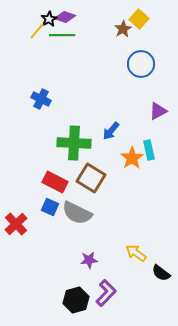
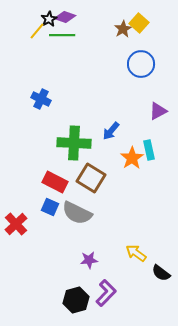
yellow square: moved 4 px down
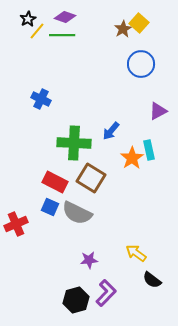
black star: moved 21 px left
red cross: rotated 20 degrees clockwise
black semicircle: moved 9 px left, 7 px down
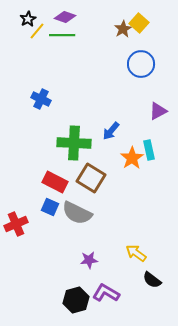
purple L-shape: rotated 104 degrees counterclockwise
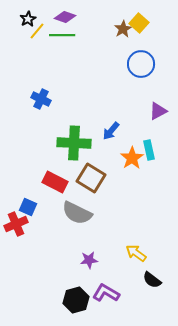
blue square: moved 22 px left
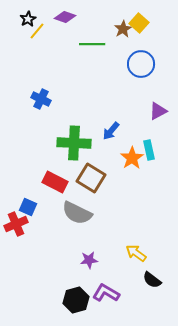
green line: moved 30 px right, 9 px down
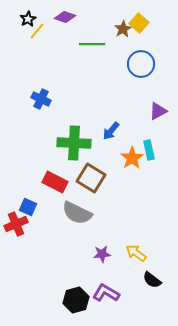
purple star: moved 13 px right, 6 px up
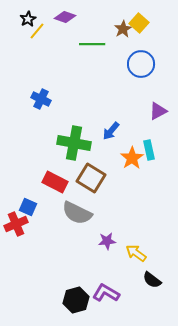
green cross: rotated 8 degrees clockwise
purple star: moved 5 px right, 13 px up
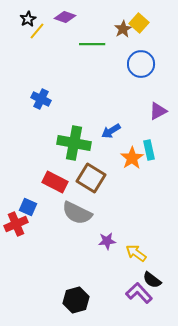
blue arrow: rotated 18 degrees clockwise
purple L-shape: moved 33 px right; rotated 16 degrees clockwise
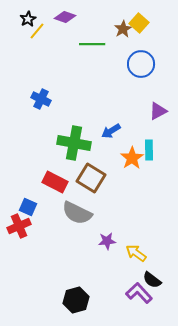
cyan rectangle: rotated 12 degrees clockwise
red cross: moved 3 px right, 2 px down
